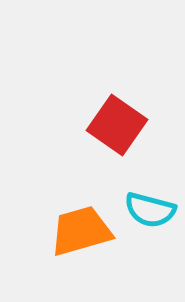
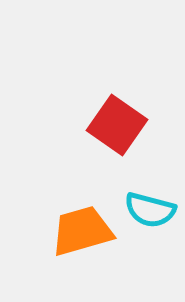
orange trapezoid: moved 1 px right
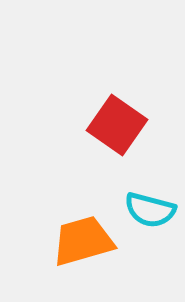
orange trapezoid: moved 1 px right, 10 px down
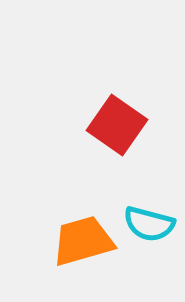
cyan semicircle: moved 1 px left, 14 px down
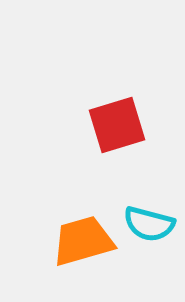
red square: rotated 38 degrees clockwise
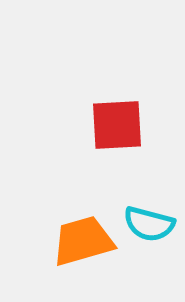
red square: rotated 14 degrees clockwise
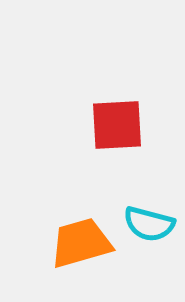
orange trapezoid: moved 2 px left, 2 px down
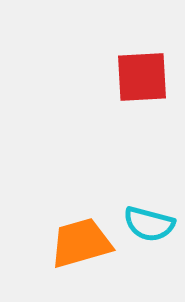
red square: moved 25 px right, 48 px up
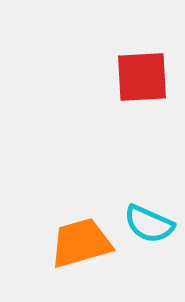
cyan semicircle: rotated 9 degrees clockwise
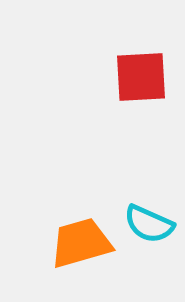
red square: moved 1 px left
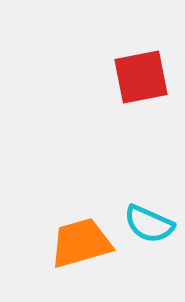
red square: rotated 8 degrees counterclockwise
